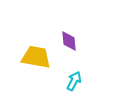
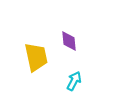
yellow trapezoid: rotated 68 degrees clockwise
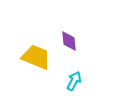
yellow trapezoid: rotated 56 degrees counterclockwise
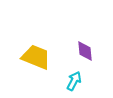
purple diamond: moved 16 px right, 10 px down
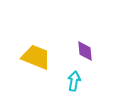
cyan arrow: rotated 18 degrees counterclockwise
